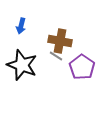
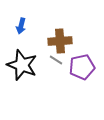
brown cross: rotated 15 degrees counterclockwise
gray line: moved 4 px down
purple pentagon: rotated 25 degrees clockwise
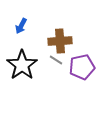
blue arrow: rotated 14 degrees clockwise
black star: rotated 16 degrees clockwise
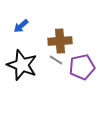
blue arrow: rotated 21 degrees clockwise
black star: rotated 16 degrees counterclockwise
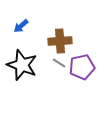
gray line: moved 3 px right, 3 px down
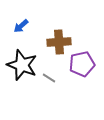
brown cross: moved 1 px left, 1 px down
gray line: moved 10 px left, 15 px down
purple pentagon: moved 3 px up
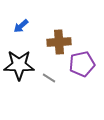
black star: moved 3 px left; rotated 20 degrees counterclockwise
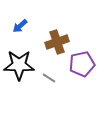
blue arrow: moved 1 px left
brown cross: moved 2 px left; rotated 15 degrees counterclockwise
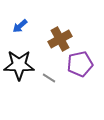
brown cross: moved 3 px right, 3 px up; rotated 10 degrees counterclockwise
purple pentagon: moved 2 px left
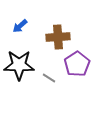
brown cross: moved 2 px left, 2 px up; rotated 25 degrees clockwise
purple pentagon: moved 3 px left; rotated 20 degrees counterclockwise
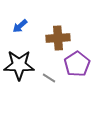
brown cross: moved 1 px down
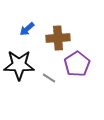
blue arrow: moved 7 px right, 3 px down
